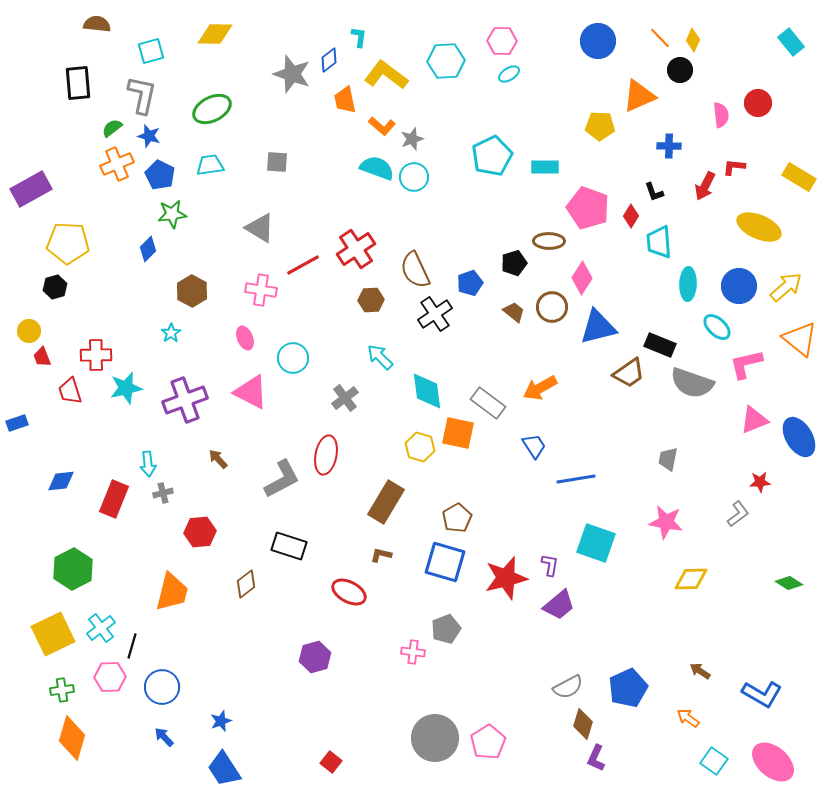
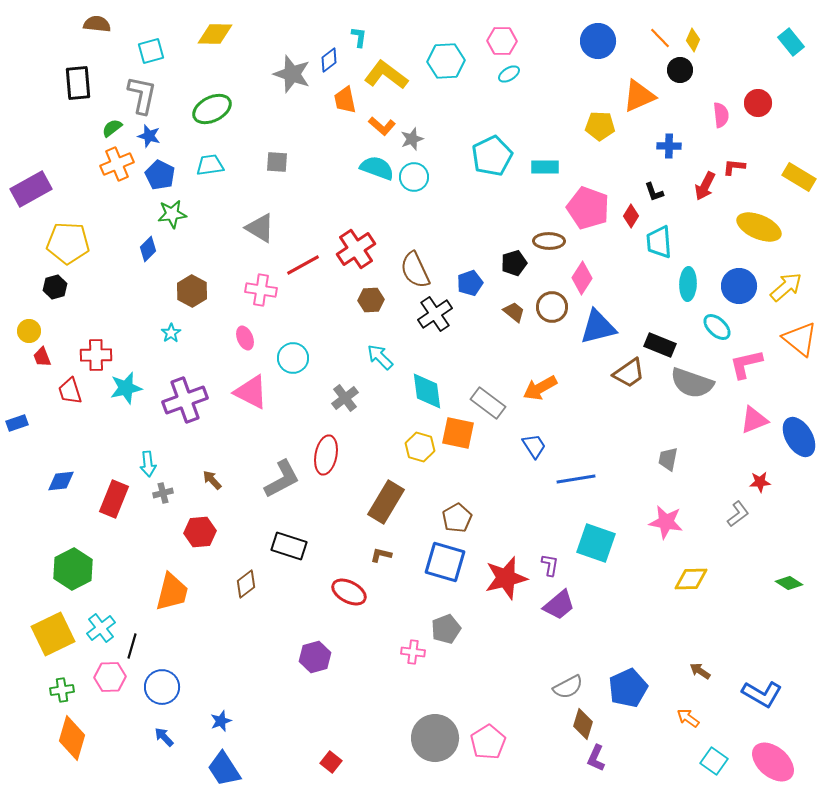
brown arrow at (218, 459): moved 6 px left, 21 px down
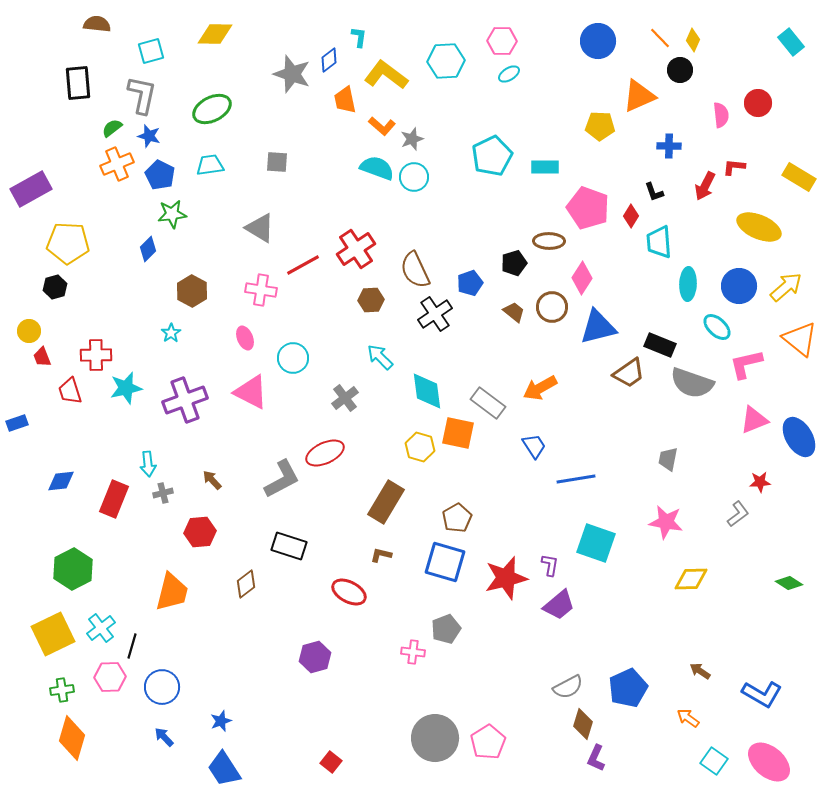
red ellipse at (326, 455): moved 1 px left, 2 px up; rotated 54 degrees clockwise
pink ellipse at (773, 762): moved 4 px left
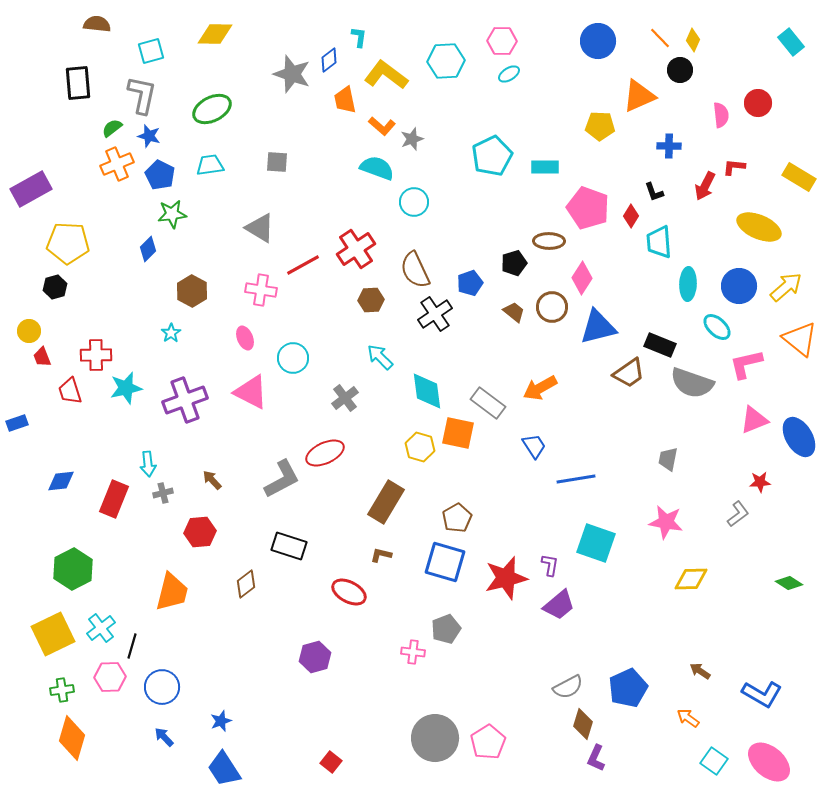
cyan circle at (414, 177): moved 25 px down
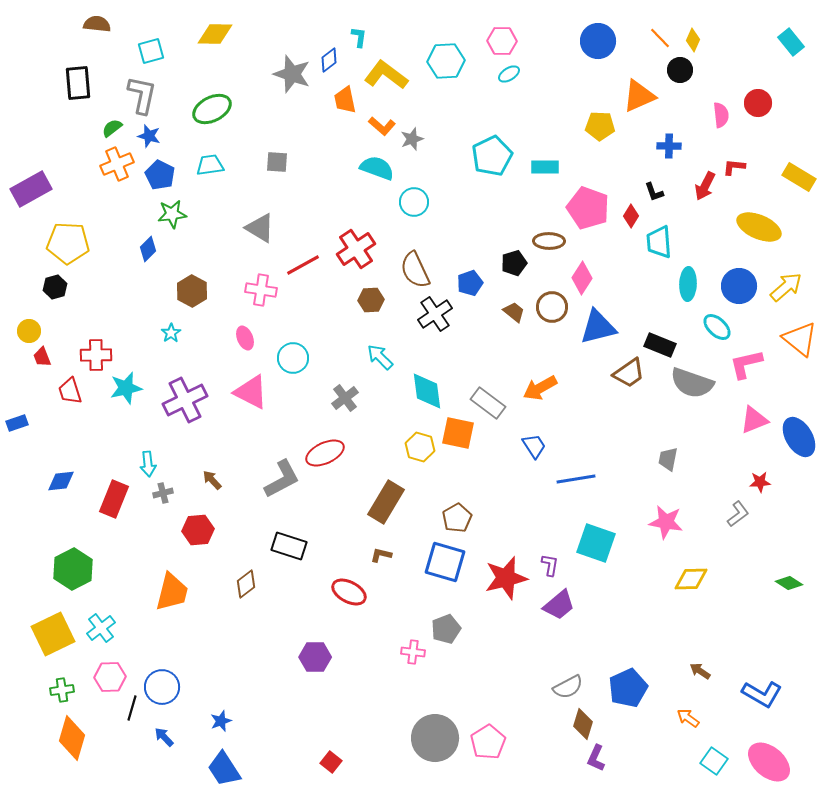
purple cross at (185, 400): rotated 6 degrees counterclockwise
red hexagon at (200, 532): moved 2 px left, 2 px up
black line at (132, 646): moved 62 px down
purple hexagon at (315, 657): rotated 16 degrees clockwise
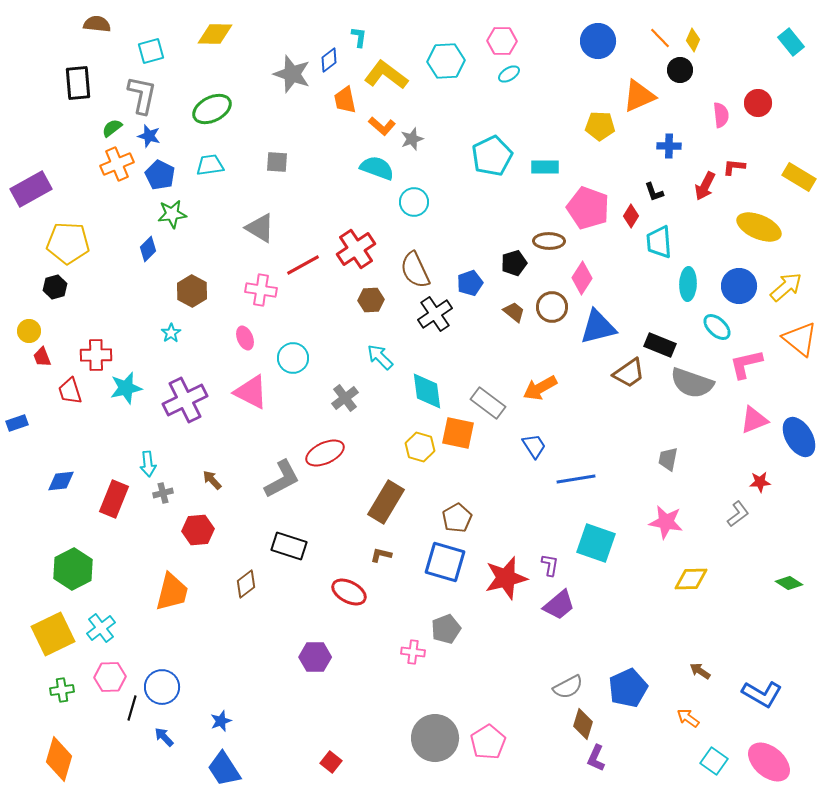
orange diamond at (72, 738): moved 13 px left, 21 px down
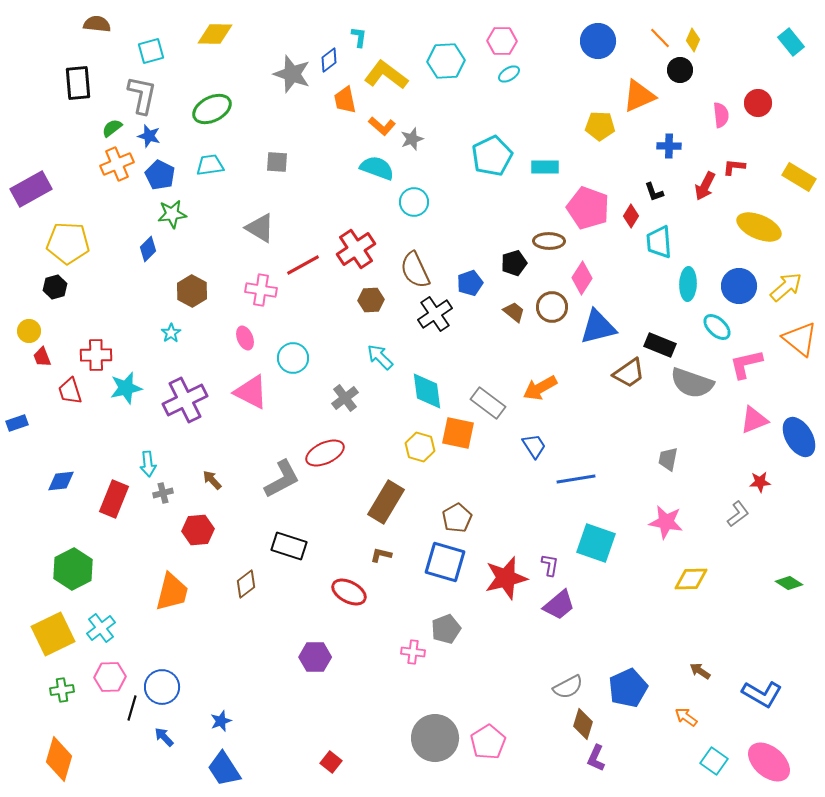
orange arrow at (688, 718): moved 2 px left, 1 px up
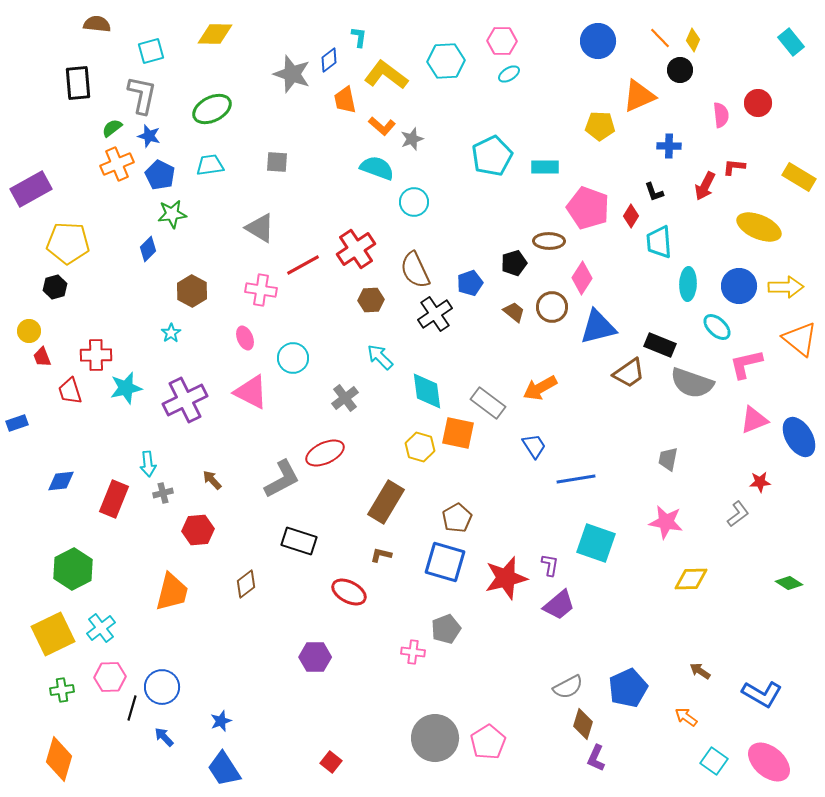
yellow arrow at (786, 287): rotated 40 degrees clockwise
black rectangle at (289, 546): moved 10 px right, 5 px up
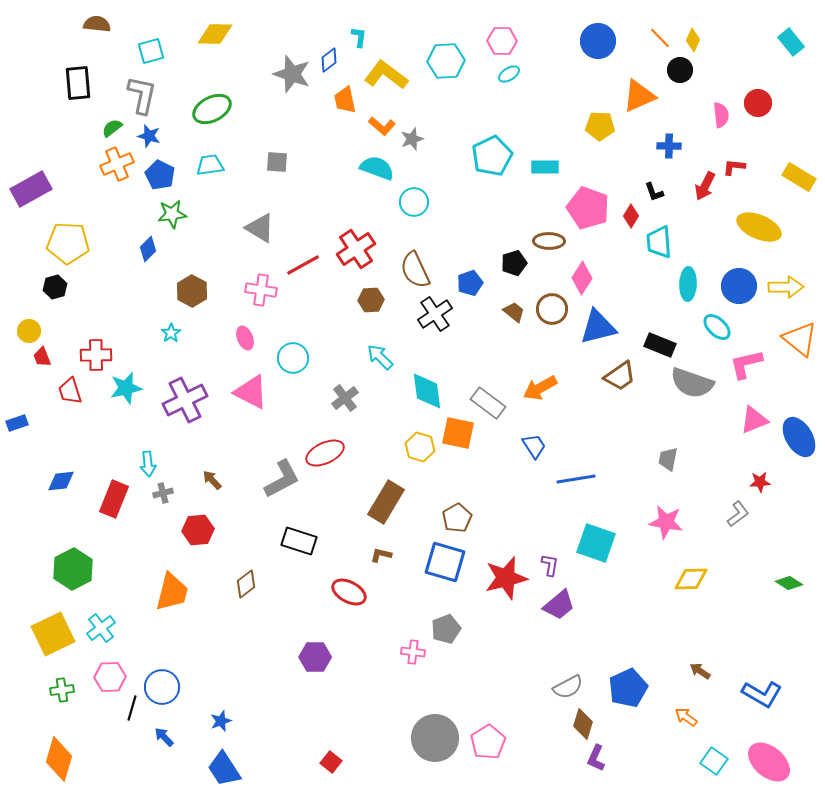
brown circle at (552, 307): moved 2 px down
brown trapezoid at (629, 373): moved 9 px left, 3 px down
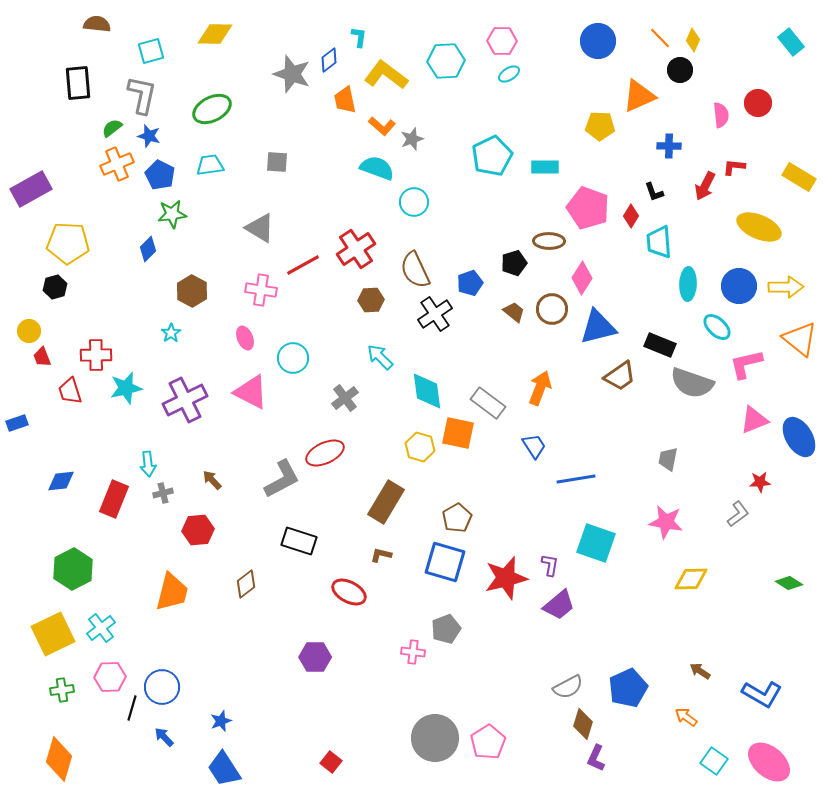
orange arrow at (540, 388): rotated 140 degrees clockwise
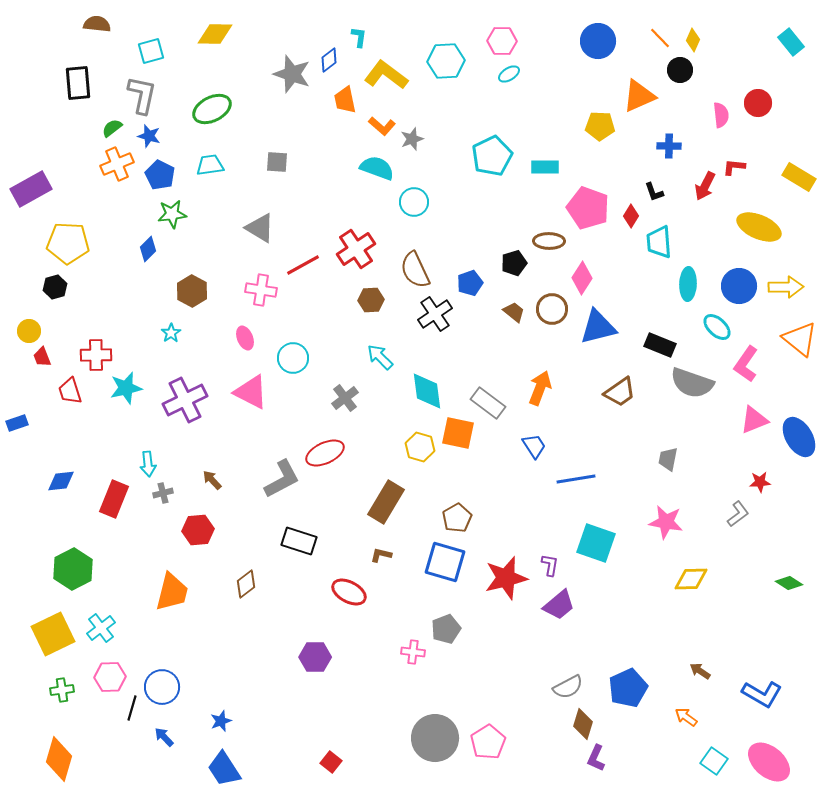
pink L-shape at (746, 364): rotated 42 degrees counterclockwise
brown trapezoid at (620, 376): moved 16 px down
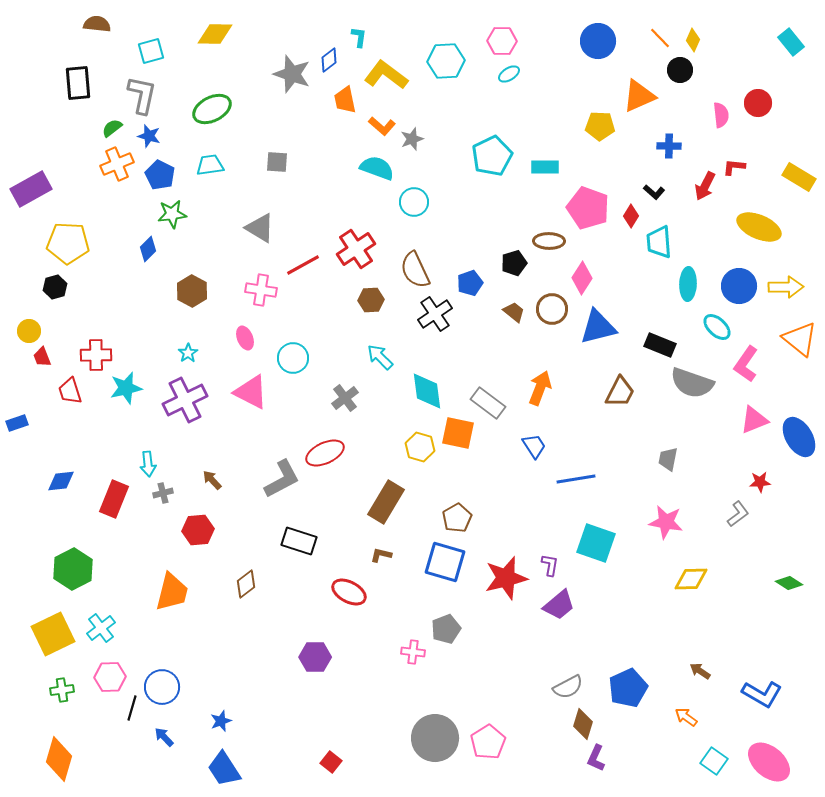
black L-shape at (654, 192): rotated 30 degrees counterclockwise
cyan star at (171, 333): moved 17 px right, 20 px down
brown trapezoid at (620, 392): rotated 28 degrees counterclockwise
